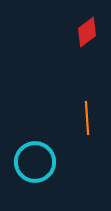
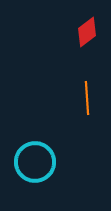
orange line: moved 20 px up
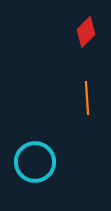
red diamond: moved 1 px left; rotated 8 degrees counterclockwise
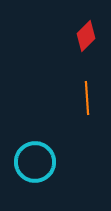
red diamond: moved 4 px down
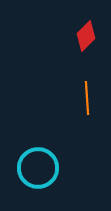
cyan circle: moved 3 px right, 6 px down
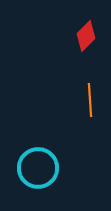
orange line: moved 3 px right, 2 px down
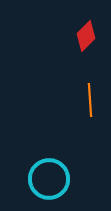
cyan circle: moved 11 px right, 11 px down
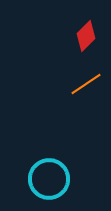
orange line: moved 4 px left, 16 px up; rotated 60 degrees clockwise
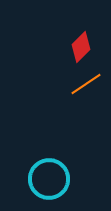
red diamond: moved 5 px left, 11 px down
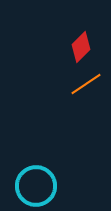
cyan circle: moved 13 px left, 7 px down
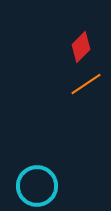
cyan circle: moved 1 px right
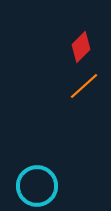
orange line: moved 2 px left, 2 px down; rotated 8 degrees counterclockwise
